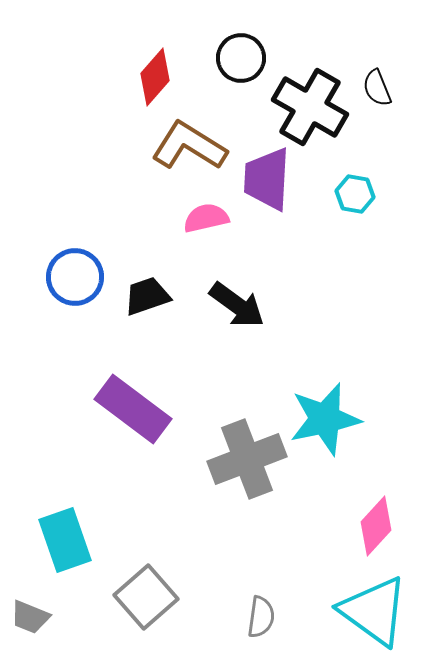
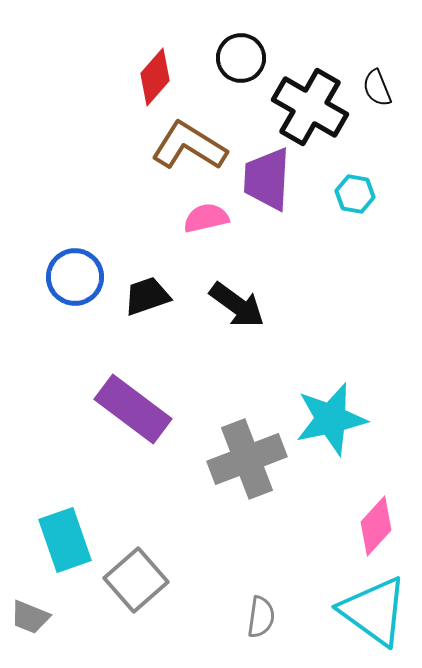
cyan star: moved 6 px right
gray square: moved 10 px left, 17 px up
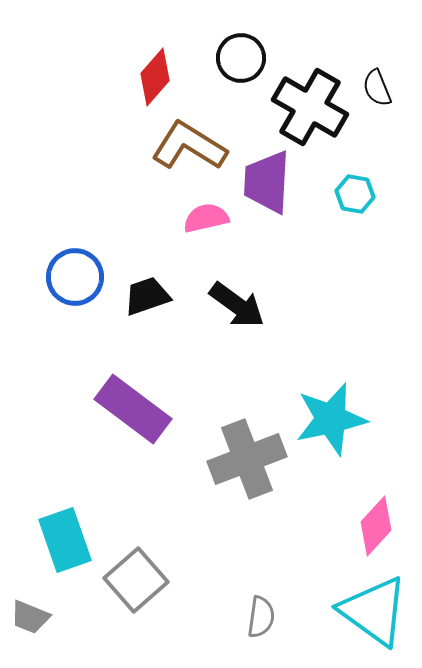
purple trapezoid: moved 3 px down
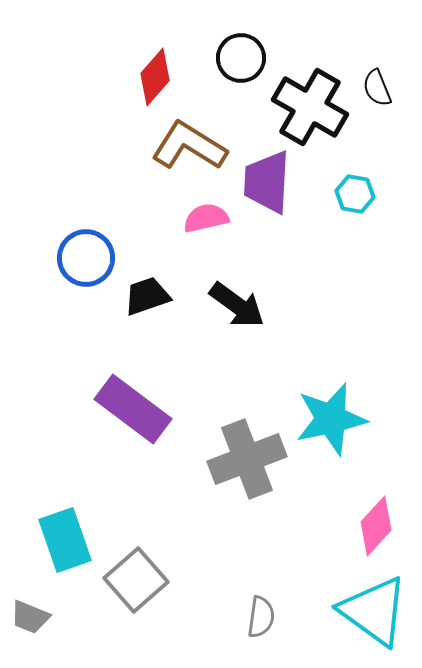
blue circle: moved 11 px right, 19 px up
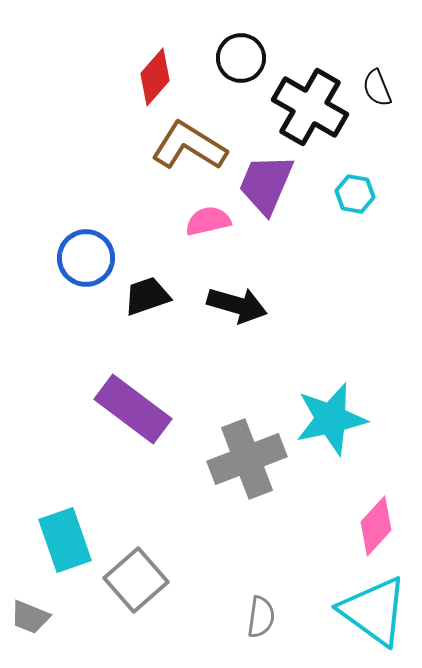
purple trapezoid: moved 1 px left, 2 px down; rotated 20 degrees clockwise
pink semicircle: moved 2 px right, 3 px down
black arrow: rotated 20 degrees counterclockwise
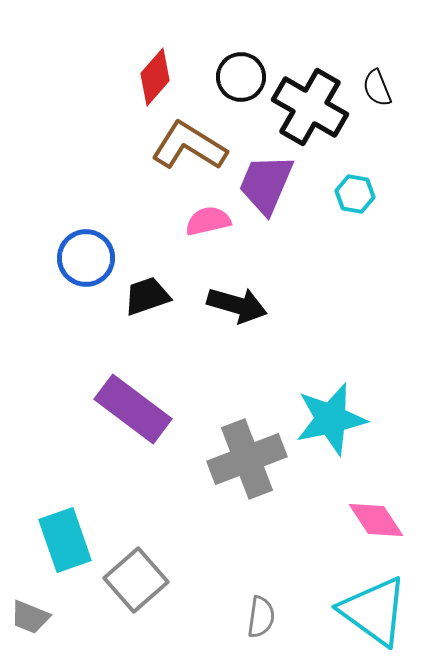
black circle: moved 19 px down
pink diamond: moved 6 px up; rotated 76 degrees counterclockwise
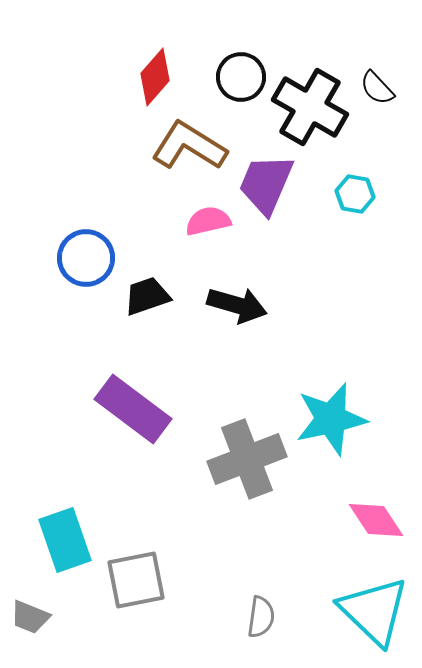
black semicircle: rotated 21 degrees counterclockwise
gray square: rotated 30 degrees clockwise
cyan triangle: rotated 8 degrees clockwise
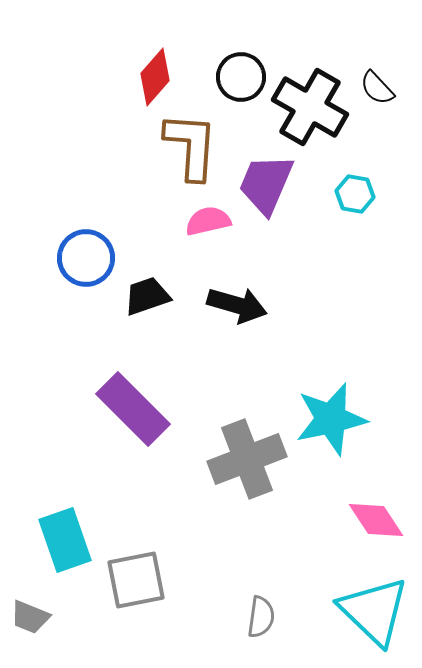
brown L-shape: moved 2 px right; rotated 62 degrees clockwise
purple rectangle: rotated 8 degrees clockwise
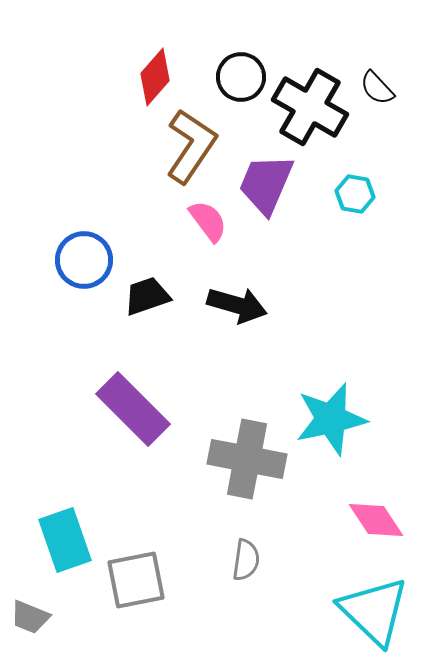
brown L-shape: rotated 30 degrees clockwise
pink semicircle: rotated 66 degrees clockwise
blue circle: moved 2 px left, 2 px down
gray cross: rotated 32 degrees clockwise
gray semicircle: moved 15 px left, 57 px up
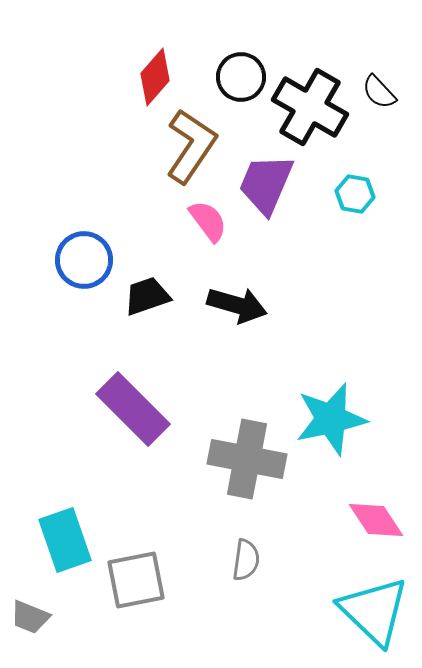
black semicircle: moved 2 px right, 4 px down
